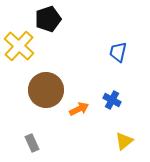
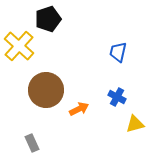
blue cross: moved 5 px right, 3 px up
yellow triangle: moved 11 px right, 17 px up; rotated 24 degrees clockwise
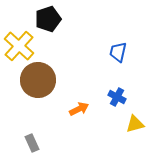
brown circle: moved 8 px left, 10 px up
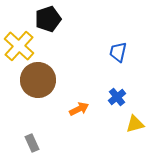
blue cross: rotated 24 degrees clockwise
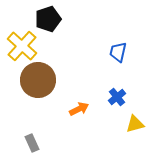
yellow cross: moved 3 px right
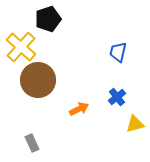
yellow cross: moved 1 px left, 1 px down
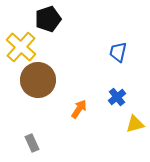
orange arrow: rotated 30 degrees counterclockwise
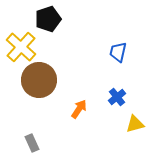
brown circle: moved 1 px right
